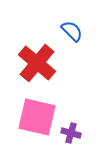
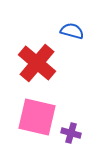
blue semicircle: rotated 30 degrees counterclockwise
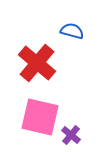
pink square: moved 3 px right
purple cross: moved 2 px down; rotated 24 degrees clockwise
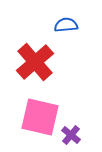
blue semicircle: moved 6 px left, 6 px up; rotated 20 degrees counterclockwise
red cross: moved 2 px left, 1 px up; rotated 9 degrees clockwise
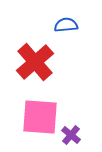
pink square: rotated 9 degrees counterclockwise
